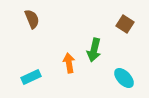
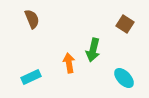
green arrow: moved 1 px left
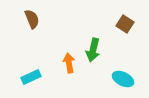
cyan ellipse: moved 1 px left, 1 px down; rotated 20 degrees counterclockwise
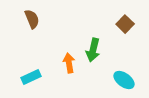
brown square: rotated 12 degrees clockwise
cyan ellipse: moved 1 px right, 1 px down; rotated 10 degrees clockwise
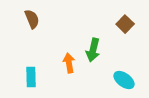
cyan rectangle: rotated 66 degrees counterclockwise
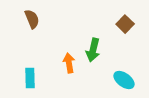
cyan rectangle: moved 1 px left, 1 px down
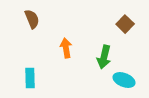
green arrow: moved 11 px right, 7 px down
orange arrow: moved 3 px left, 15 px up
cyan ellipse: rotated 15 degrees counterclockwise
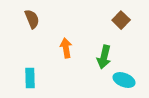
brown square: moved 4 px left, 4 px up
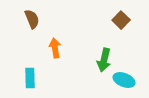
orange arrow: moved 11 px left
green arrow: moved 3 px down
